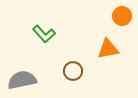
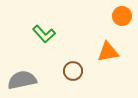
orange triangle: moved 3 px down
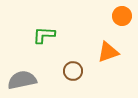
green L-shape: moved 1 px down; rotated 135 degrees clockwise
orange triangle: rotated 10 degrees counterclockwise
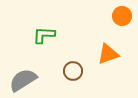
orange triangle: moved 2 px down
gray semicircle: moved 1 px right; rotated 20 degrees counterclockwise
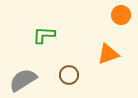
orange circle: moved 1 px left, 1 px up
brown circle: moved 4 px left, 4 px down
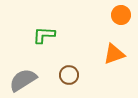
orange triangle: moved 6 px right
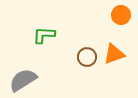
brown circle: moved 18 px right, 18 px up
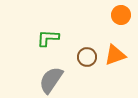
green L-shape: moved 4 px right, 3 px down
orange triangle: moved 1 px right, 1 px down
gray semicircle: moved 28 px right; rotated 24 degrees counterclockwise
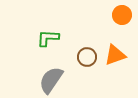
orange circle: moved 1 px right
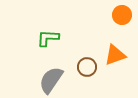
brown circle: moved 10 px down
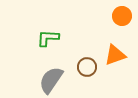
orange circle: moved 1 px down
